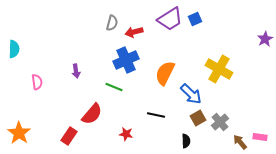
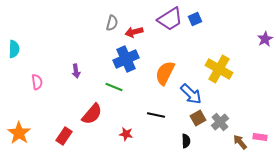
blue cross: moved 1 px up
red rectangle: moved 5 px left
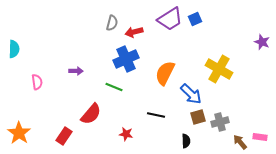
purple star: moved 3 px left, 3 px down; rotated 21 degrees counterclockwise
purple arrow: rotated 80 degrees counterclockwise
red semicircle: moved 1 px left
brown square: moved 1 px up; rotated 14 degrees clockwise
gray cross: rotated 24 degrees clockwise
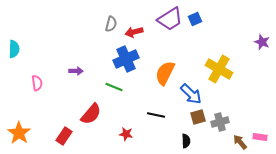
gray semicircle: moved 1 px left, 1 px down
pink semicircle: moved 1 px down
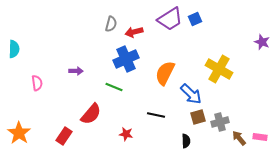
brown arrow: moved 1 px left, 4 px up
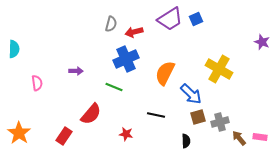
blue square: moved 1 px right
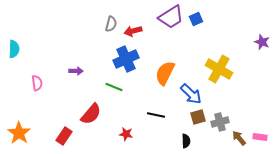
purple trapezoid: moved 1 px right, 2 px up
red arrow: moved 1 px left, 1 px up
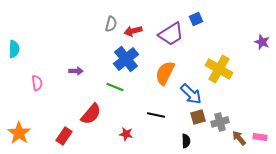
purple trapezoid: moved 17 px down
blue cross: rotated 15 degrees counterclockwise
green line: moved 1 px right
